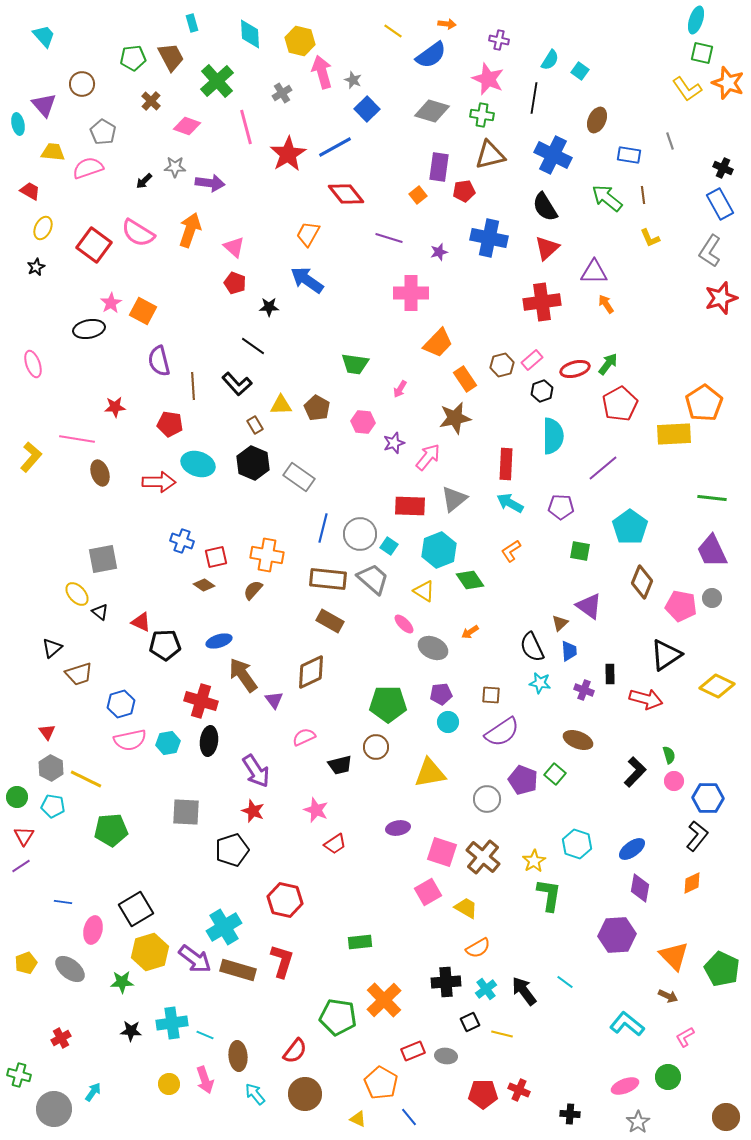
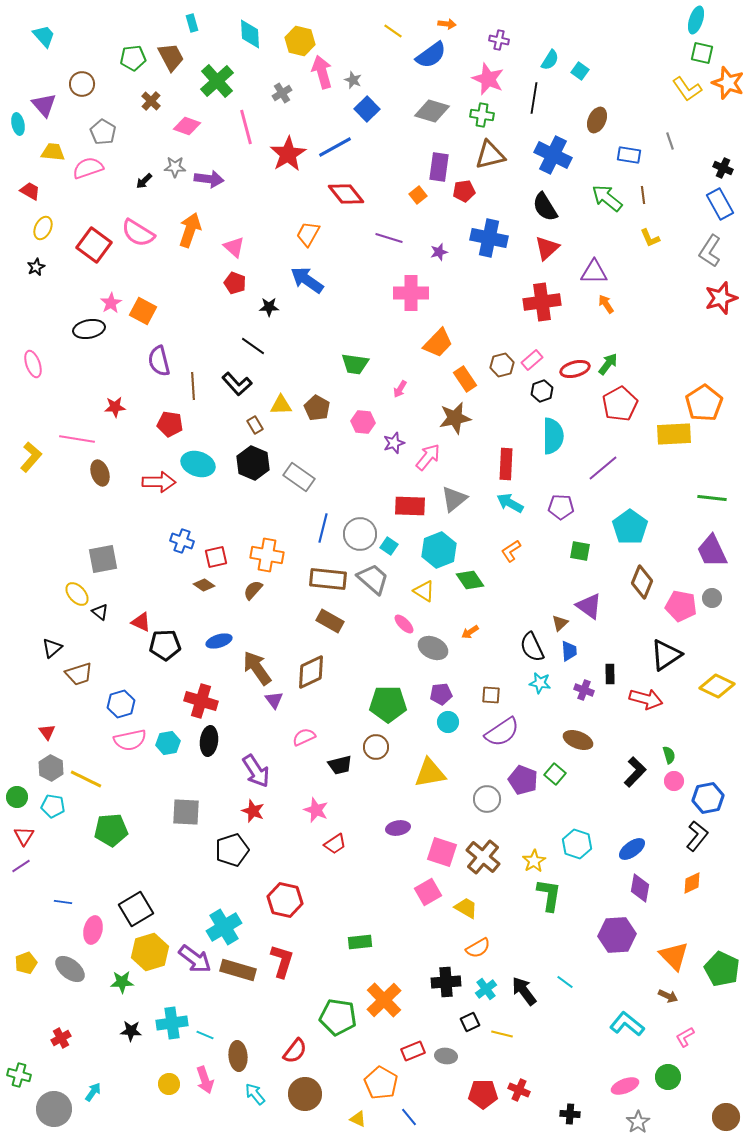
purple arrow at (210, 183): moved 1 px left, 4 px up
brown arrow at (243, 675): moved 14 px right, 7 px up
blue hexagon at (708, 798): rotated 12 degrees counterclockwise
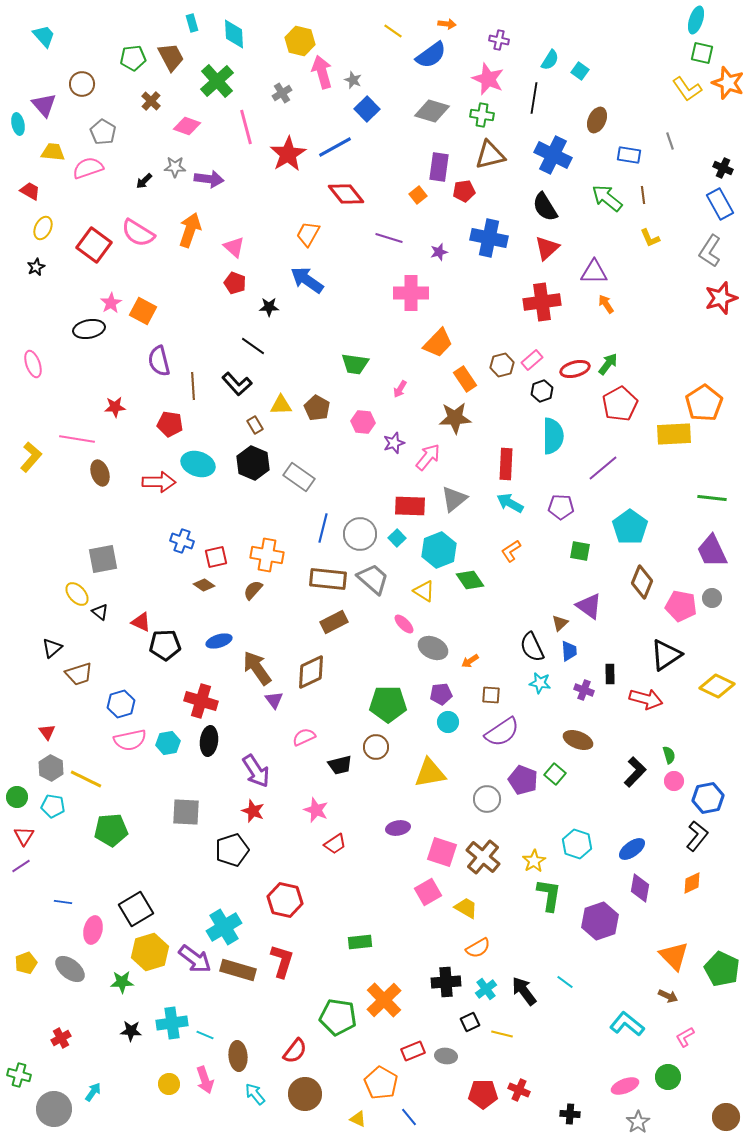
cyan diamond at (250, 34): moved 16 px left
brown star at (455, 418): rotated 8 degrees clockwise
cyan square at (389, 546): moved 8 px right, 8 px up; rotated 12 degrees clockwise
brown rectangle at (330, 621): moved 4 px right, 1 px down; rotated 56 degrees counterclockwise
orange arrow at (470, 632): moved 29 px down
purple hexagon at (617, 935): moved 17 px left, 14 px up; rotated 15 degrees counterclockwise
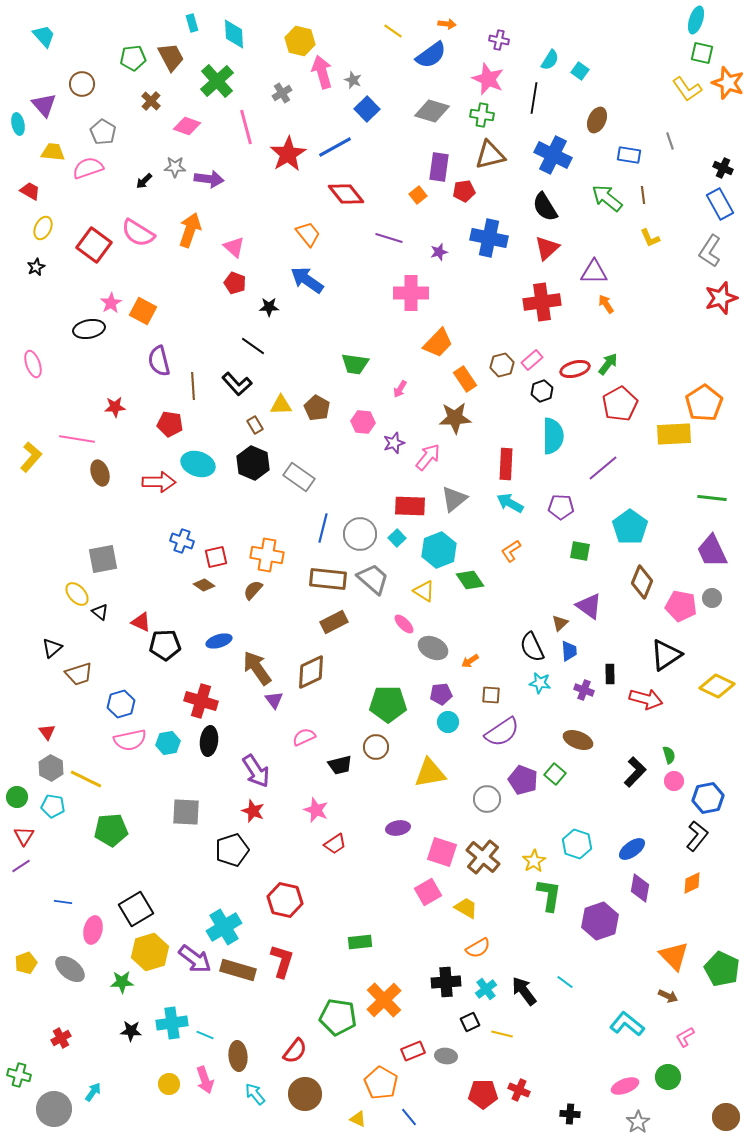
orange trapezoid at (308, 234): rotated 112 degrees clockwise
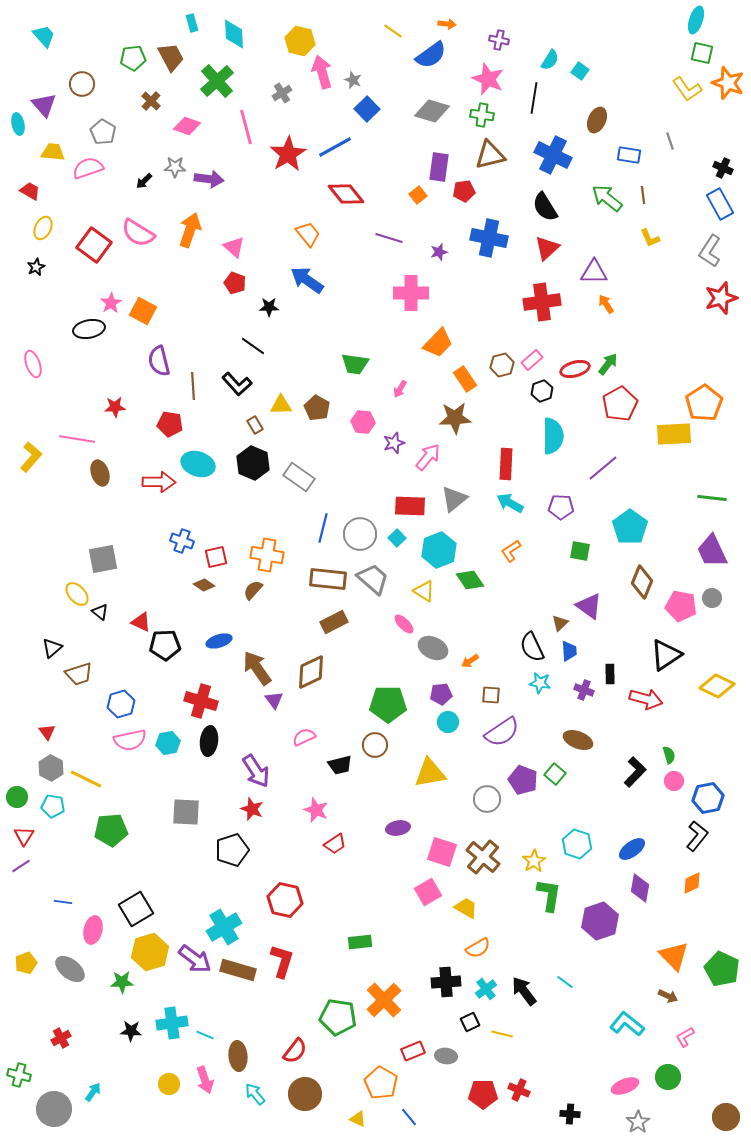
brown circle at (376, 747): moved 1 px left, 2 px up
red star at (253, 811): moved 1 px left, 2 px up
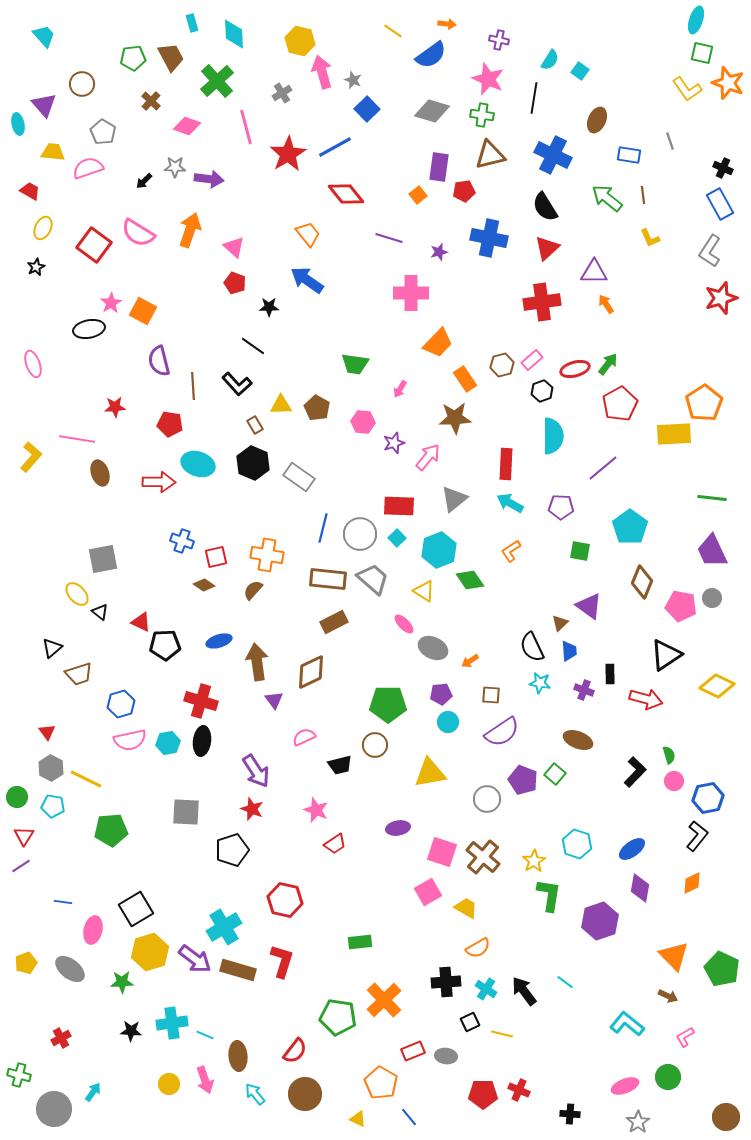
red rectangle at (410, 506): moved 11 px left
brown arrow at (257, 668): moved 6 px up; rotated 27 degrees clockwise
black ellipse at (209, 741): moved 7 px left
cyan cross at (486, 989): rotated 20 degrees counterclockwise
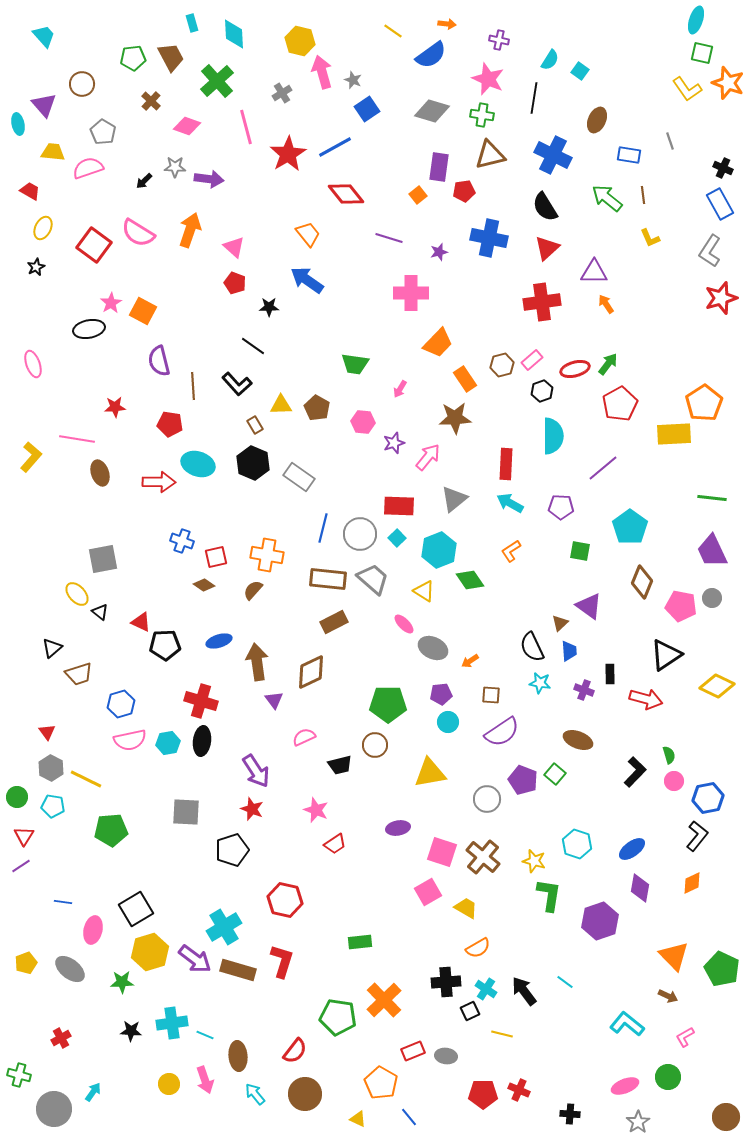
blue square at (367, 109): rotated 10 degrees clockwise
yellow star at (534, 861): rotated 25 degrees counterclockwise
black square at (470, 1022): moved 11 px up
